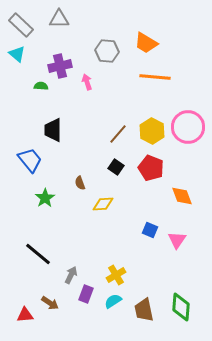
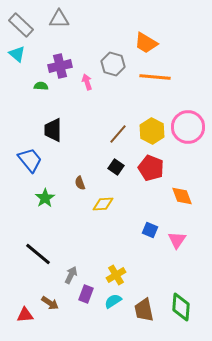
gray hexagon: moved 6 px right, 13 px down; rotated 10 degrees clockwise
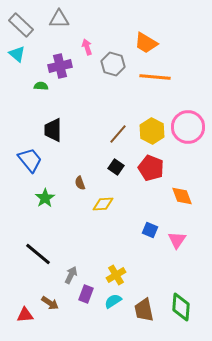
pink arrow: moved 35 px up
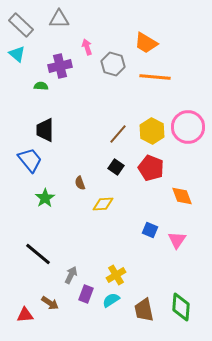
black trapezoid: moved 8 px left
cyan semicircle: moved 2 px left, 1 px up
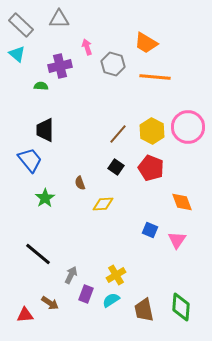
orange diamond: moved 6 px down
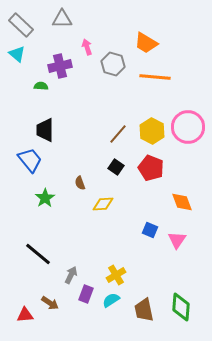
gray triangle: moved 3 px right
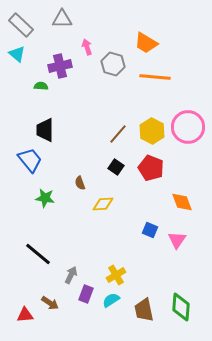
green star: rotated 30 degrees counterclockwise
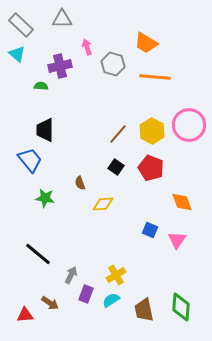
pink circle: moved 1 px right, 2 px up
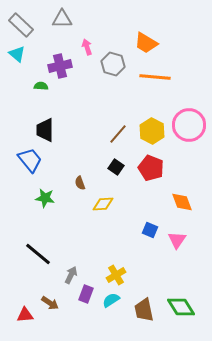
green diamond: rotated 36 degrees counterclockwise
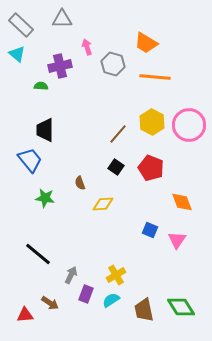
yellow hexagon: moved 9 px up
